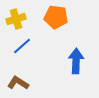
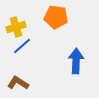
yellow cross: moved 8 px down
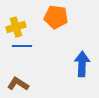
blue line: rotated 42 degrees clockwise
blue arrow: moved 6 px right, 3 px down
brown L-shape: moved 1 px down
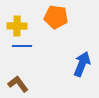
yellow cross: moved 1 px right, 1 px up; rotated 18 degrees clockwise
blue arrow: rotated 20 degrees clockwise
brown L-shape: rotated 20 degrees clockwise
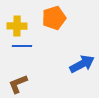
orange pentagon: moved 2 px left, 1 px down; rotated 25 degrees counterclockwise
blue arrow: rotated 40 degrees clockwise
brown L-shape: rotated 75 degrees counterclockwise
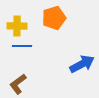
brown L-shape: rotated 15 degrees counterclockwise
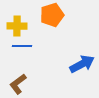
orange pentagon: moved 2 px left, 3 px up
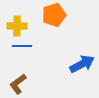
orange pentagon: moved 2 px right
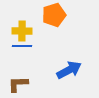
yellow cross: moved 5 px right, 5 px down
blue arrow: moved 13 px left, 6 px down
brown L-shape: rotated 35 degrees clockwise
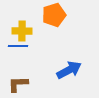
blue line: moved 4 px left
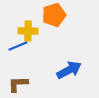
yellow cross: moved 6 px right
blue line: rotated 24 degrees counterclockwise
